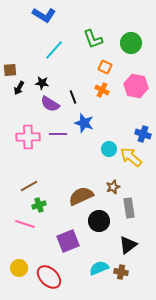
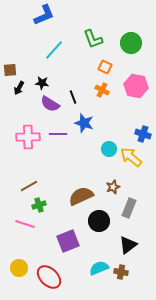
blue L-shape: rotated 55 degrees counterclockwise
gray rectangle: rotated 30 degrees clockwise
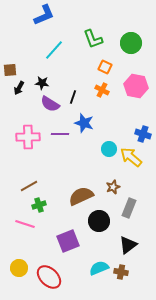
black line: rotated 40 degrees clockwise
purple line: moved 2 px right
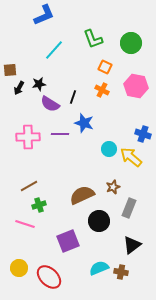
black star: moved 3 px left, 1 px down; rotated 16 degrees counterclockwise
brown semicircle: moved 1 px right, 1 px up
black triangle: moved 4 px right
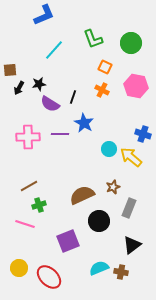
blue star: rotated 12 degrees clockwise
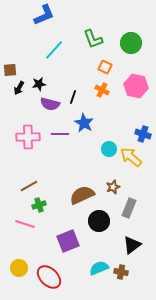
purple semicircle: rotated 18 degrees counterclockwise
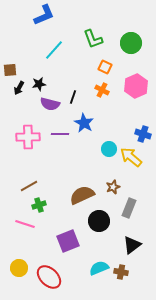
pink hexagon: rotated 25 degrees clockwise
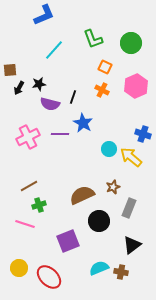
blue star: moved 1 px left
pink cross: rotated 25 degrees counterclockwise
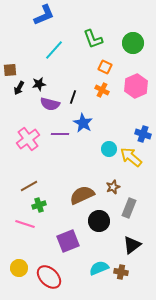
green circle: moved 2 px right
pink cross: moved 2 px down; rotated 10 degrees counterclockwise
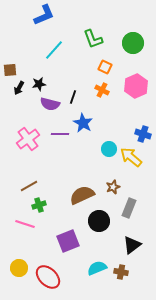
cyan semicircle: moved 2 px left
red ellipse: moved 1 px left
